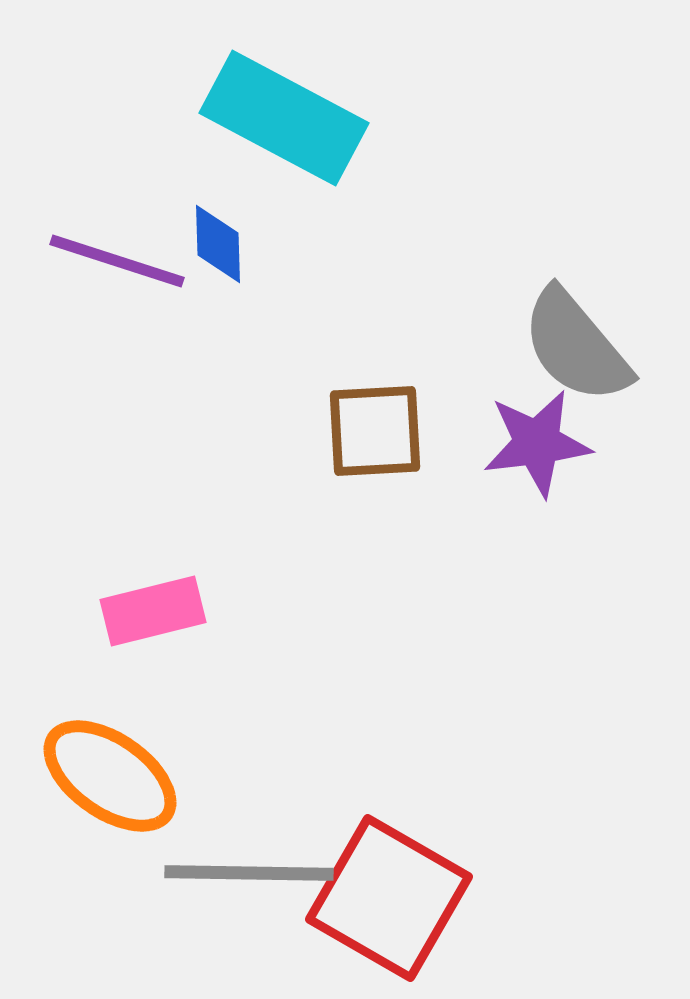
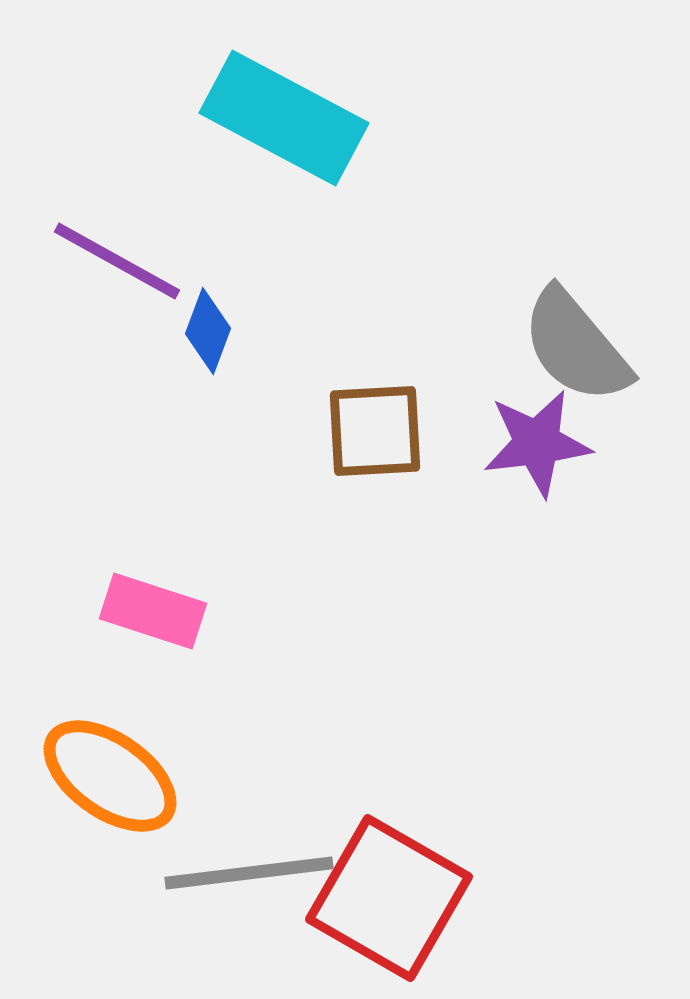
blue diamond: moved 10 px left, 87 px down; rotated 22 degrees clockwise
purple line: rotated 11 degrees clockwise
pink rectangle: rotated 32 degrees clockwise
gray line: rotated 8 degrees counterclockwise
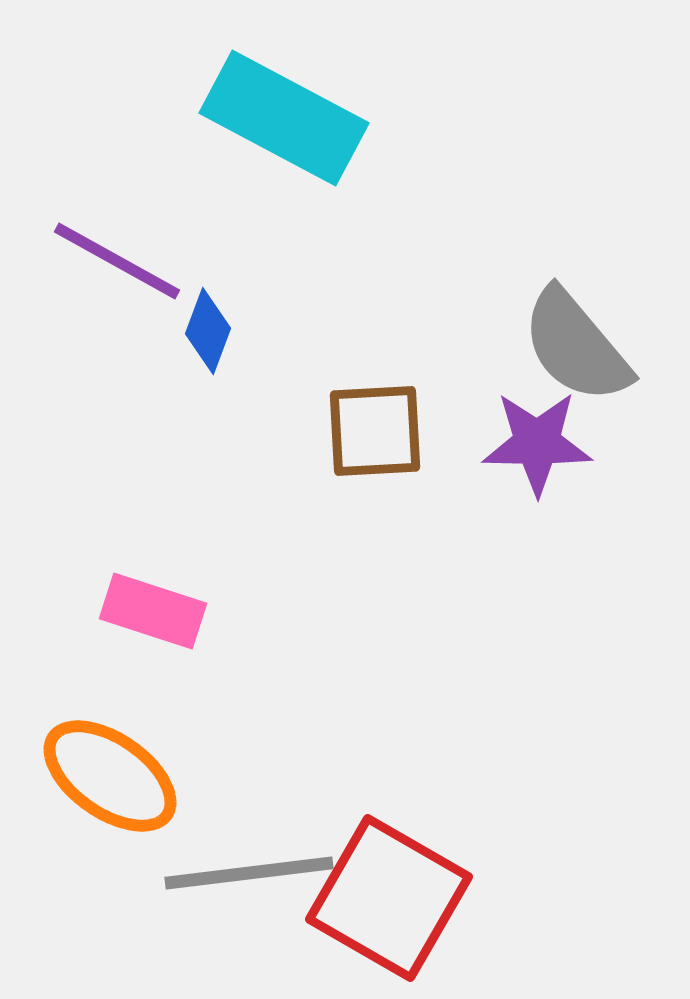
purple star: rotated 8 degrees clockwise
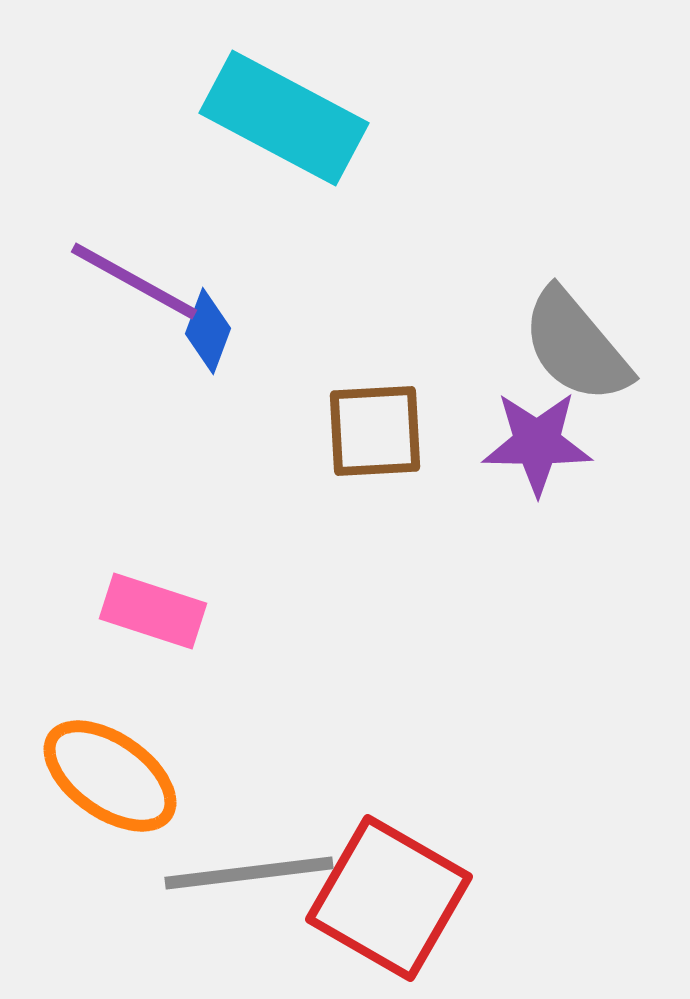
purple line: moved 17 px right, 20 px down
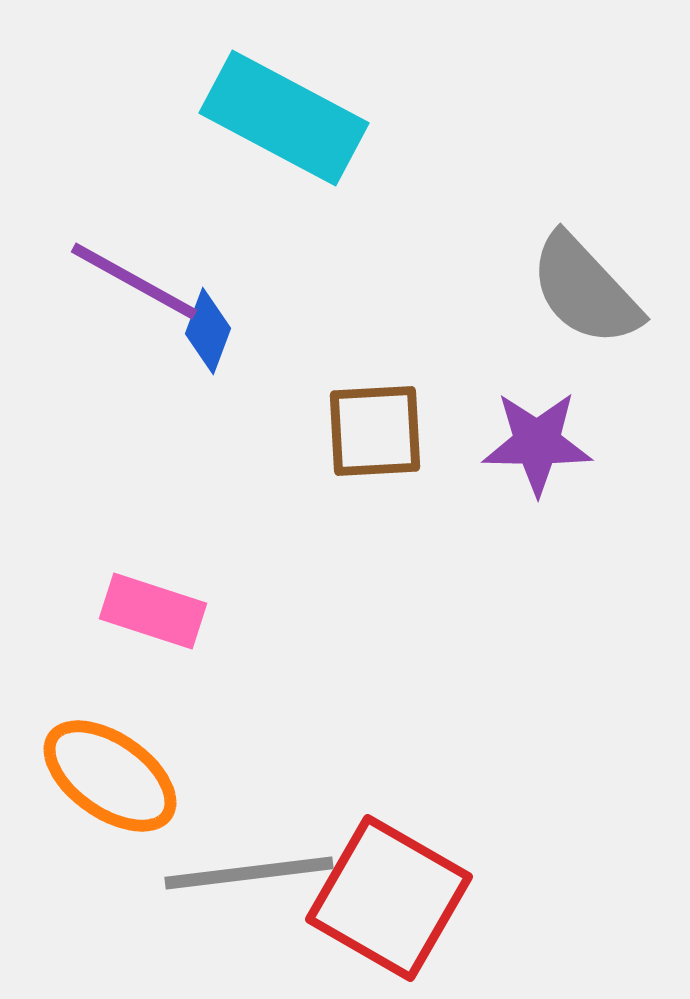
gray semicircle: moved 9 px right, 56 px up; rotated 3 degrees counterclockwise
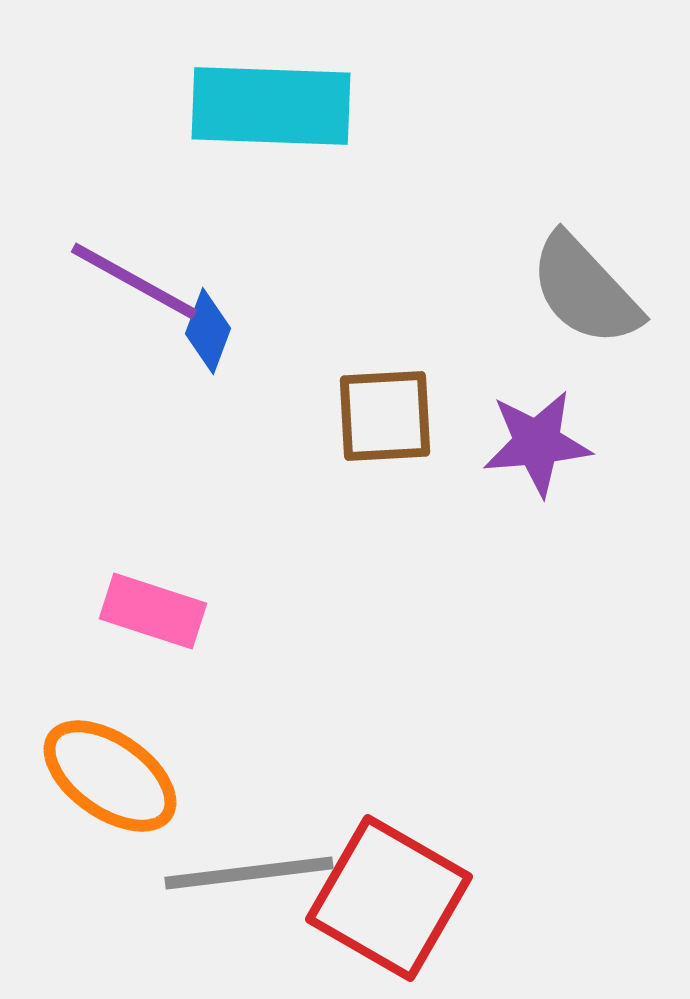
cyan rectangle: moved 13 px left, 12 px up; rotated 26 degrees counterclockwise
brown square: moved 10 px right, 15 px up
purple star: rotated 6 degrees counterclockwise
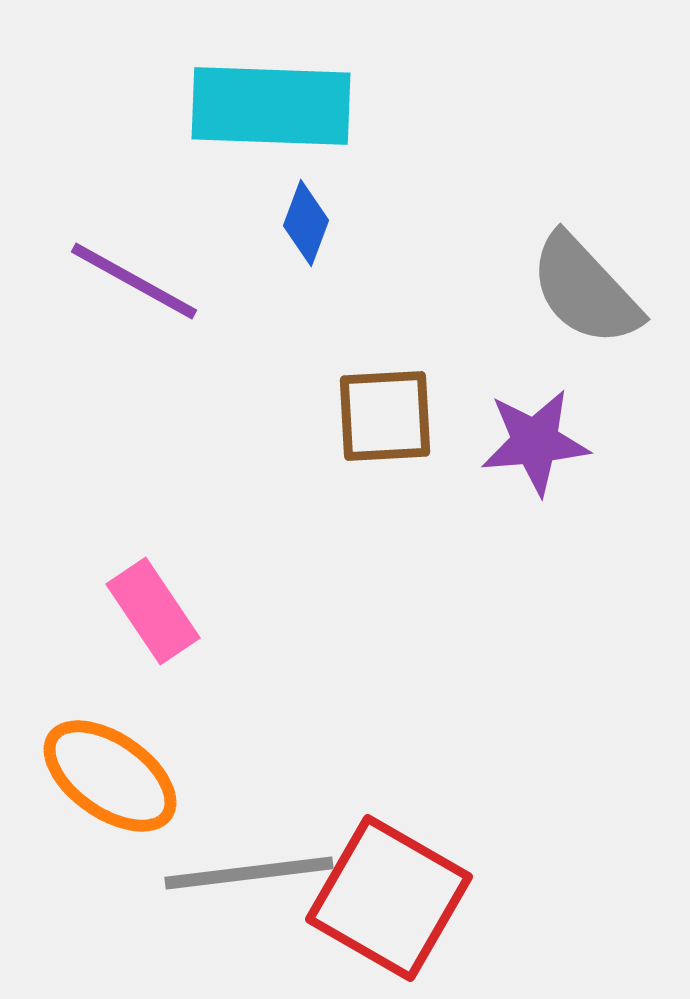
blue diamond: moved 98 px right, 108 px up
purple star: moved 2 px left, 1 px up
pink rectangle: rotated 38 degrees clockwise
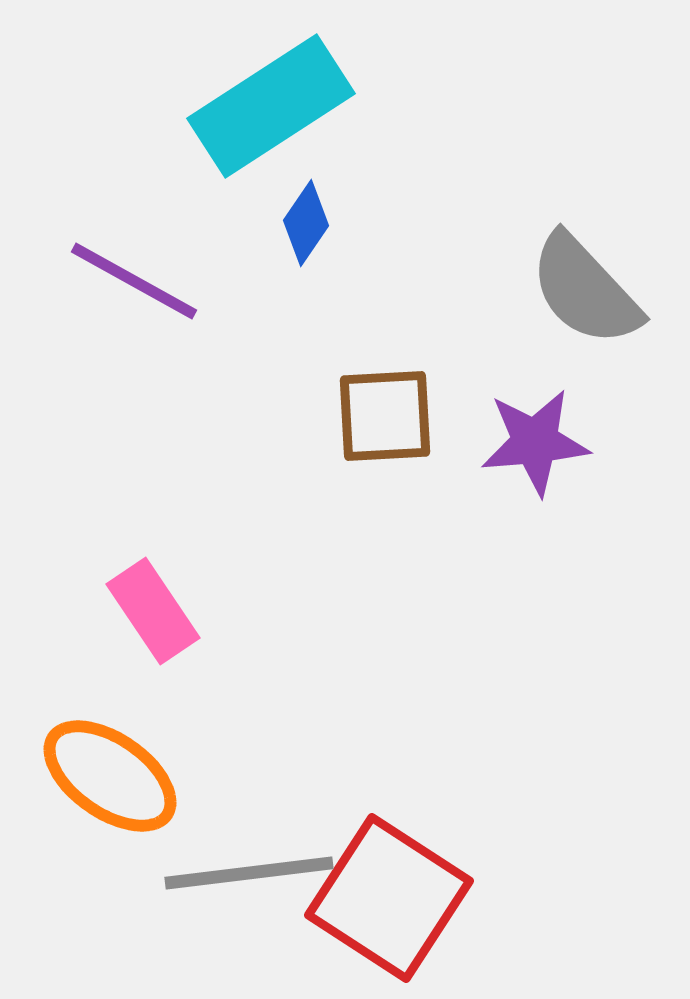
cyan rectangle: rotated 35 degrees counterclockwise
blue diamond: rotated 14 degrees clockwise
red square: rotated 3 degrees clockwise
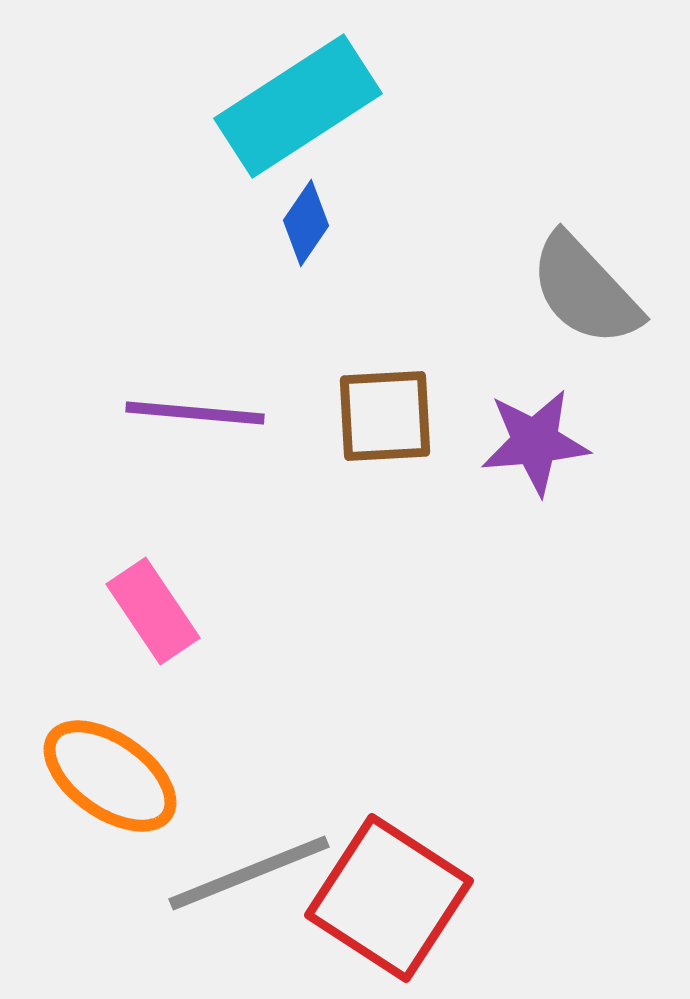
cyan rectangle: moved 27 px right
purple line: moved 61 px right, 132 px down; rotated 24 degrees counterclockwise
gray line: rotated 15 degrees counterclockwise
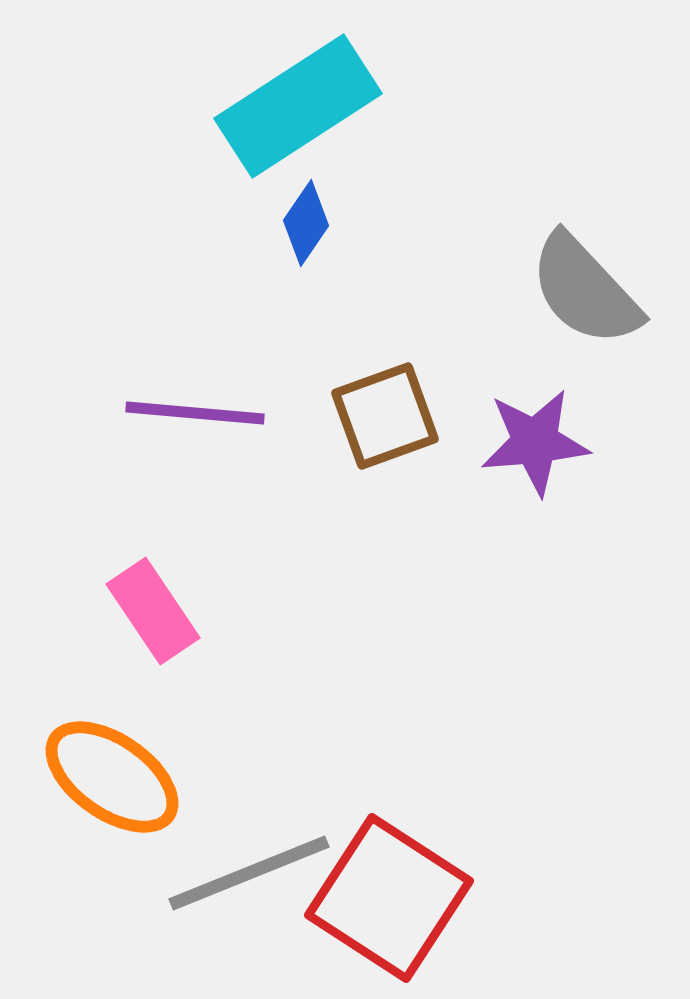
brown square: rotated 17 degrees counterclockwise
orange ellipse: moved 2 px right, 1 px down
